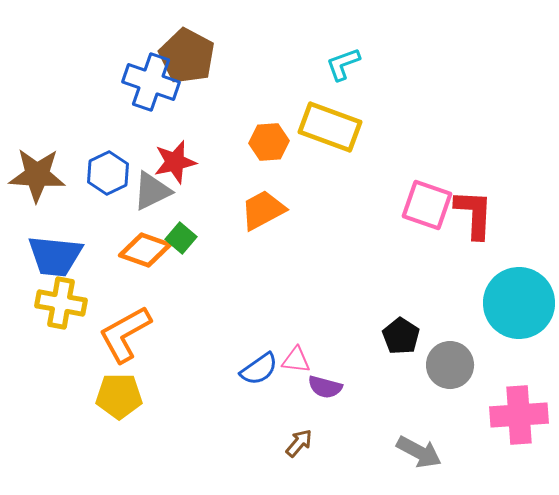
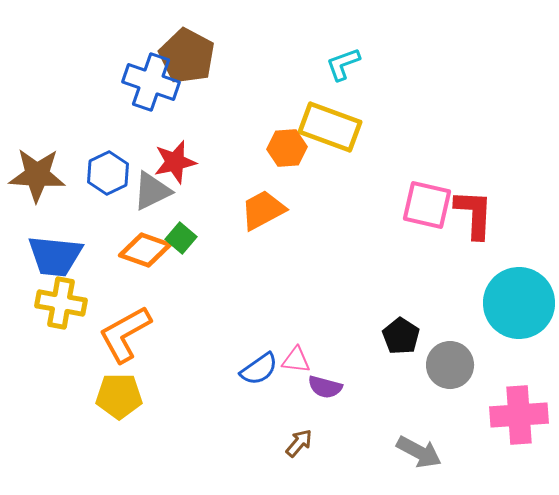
orange hexagon: moved 18 px right, 6 px down
pink square: rotated 6 degrees counterclockwise
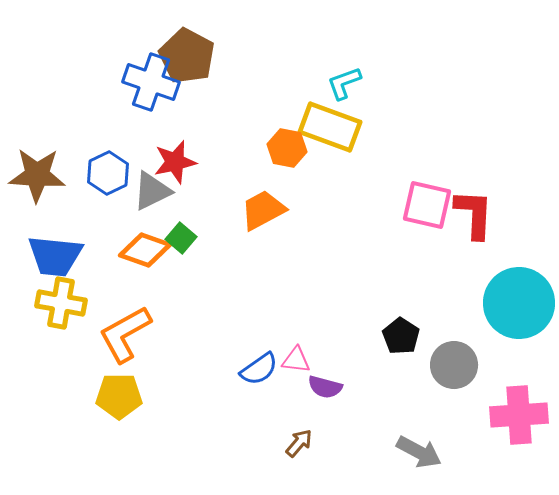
cyan L-shape: moved 1 px right, 19 px down
orange hexagon: rotated 15 degrees clockwise
gray circle: moved 4 px right
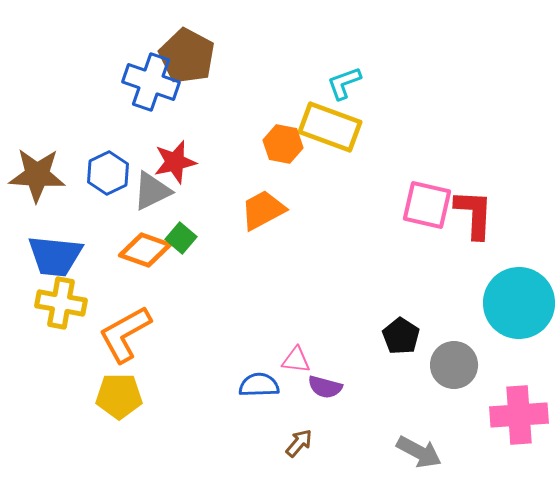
orange hexagon: moved 4 px left, 4 px up
blue semicircle: moved 16 px down; rotated 147 degrees counterclockwise
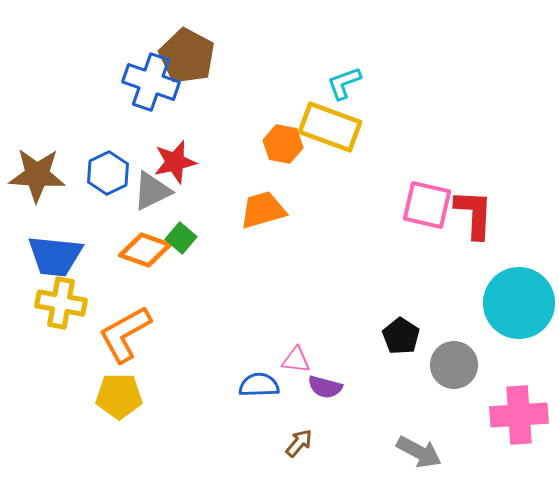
orange trapezoid: rotated 12 degrees clockwise
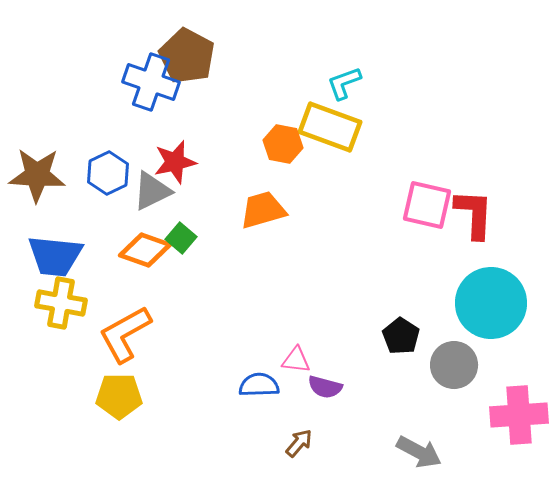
cyan circle: moved 28 px left
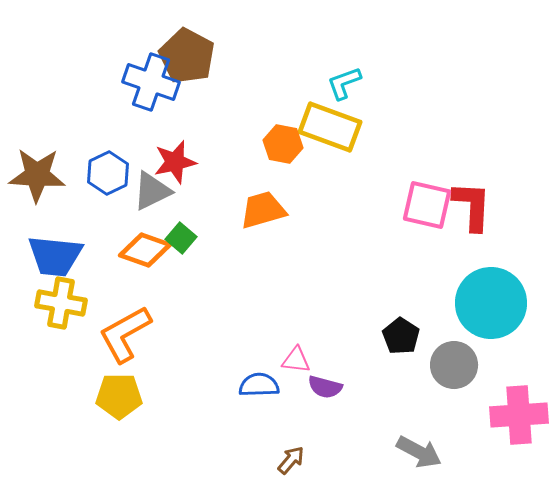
red L-shape: moved 2 px left, 8 px up
brown arrow: moved 8 px left, 17 px down
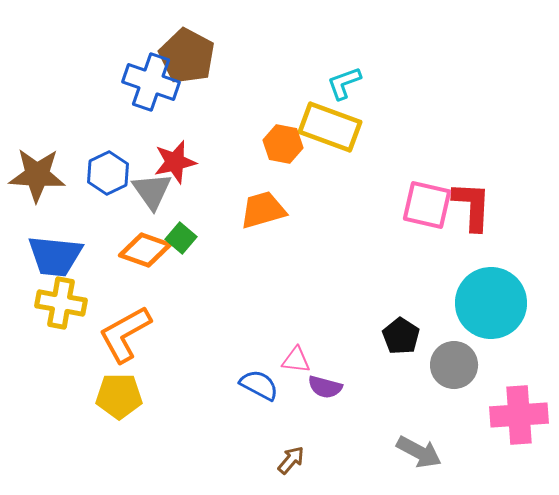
gray triangle: rotated 39 degrees counterclockwise
blue semicircle: rotated 30 degrees clockwise
